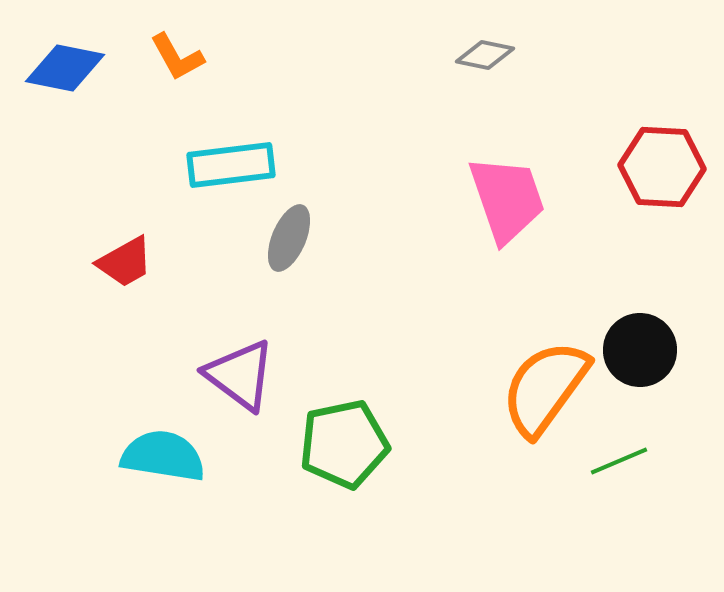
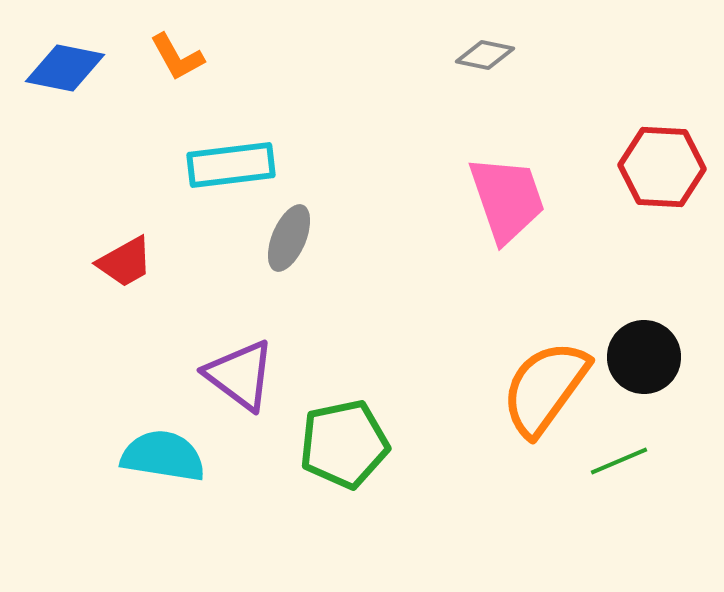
black circle: moved 4 px right, 7 px down
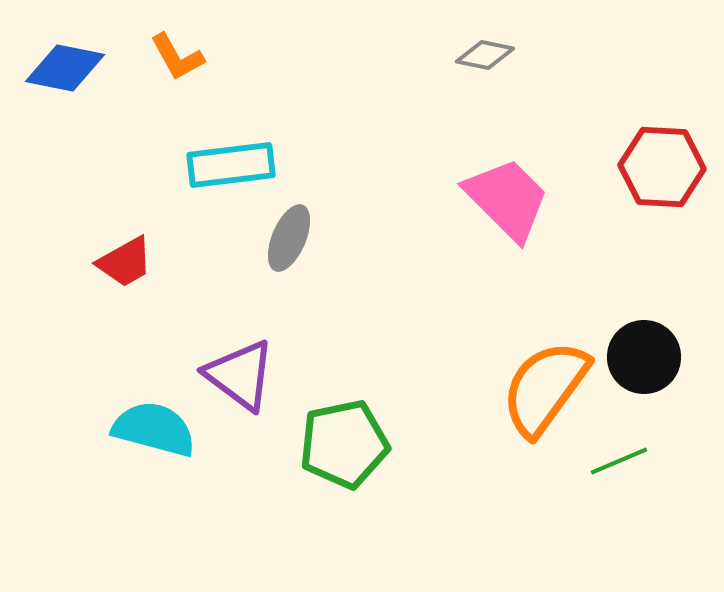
pink trapezoid: rotated 26 degrees counterclockwise
cyan semicircle: moved 9 px left, 27 px up; rotated 6 degrees clockwise
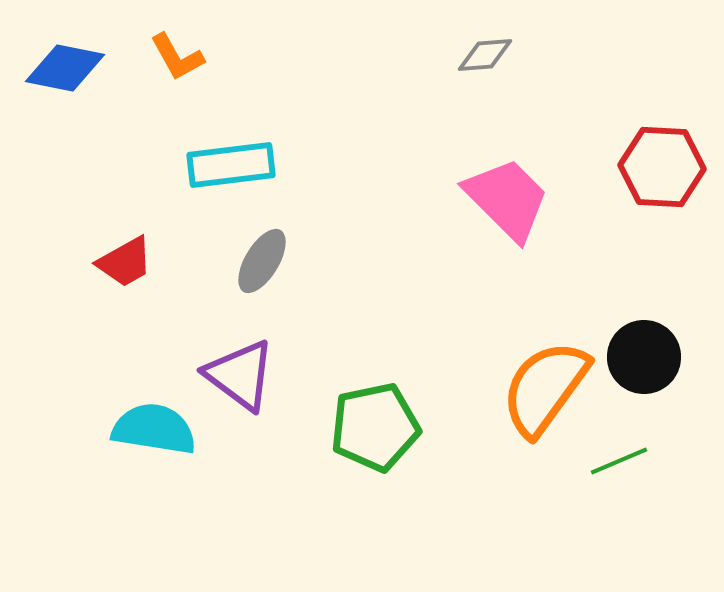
gray diamond: rotated 16 degrees counterclockwise
gray ellipse: moved 27 px left, 23 px down; rotated 8 degrees clockwise
cyan semicircle: rotated 6 degrees counterclockwise
green pentagon: moved 31 px right, 17 px up
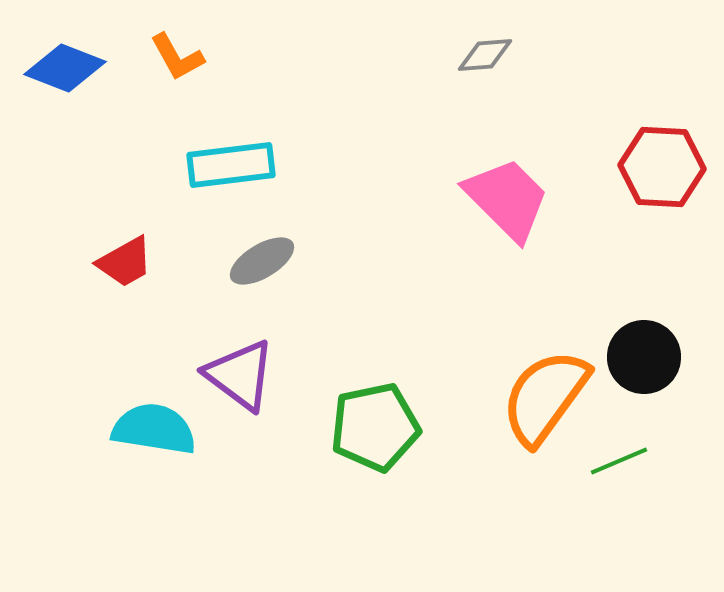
blue diamond: rotated 10 degrees clockwise
gray ellipse: rotated 28 degrees clockwise
orange semicircle: moved 9 px down
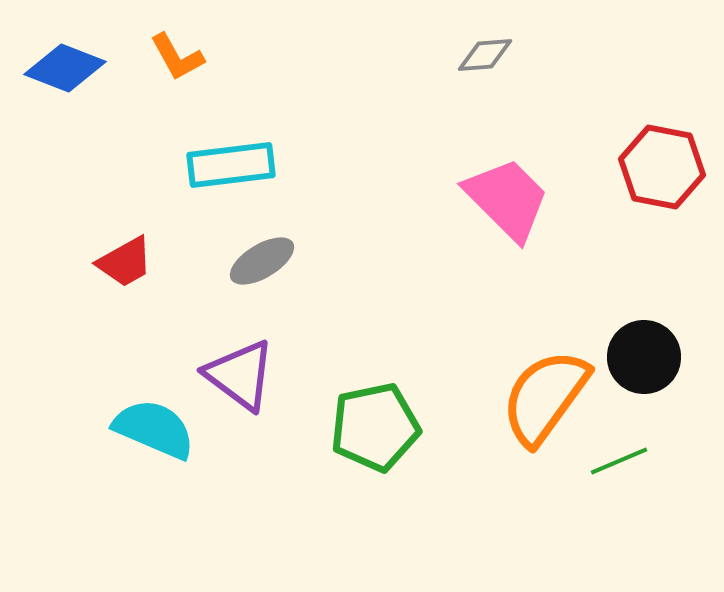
red hexagon: rotated 8 degrees clockwise
cyan semicircle: rotated 14 degrees clockwise
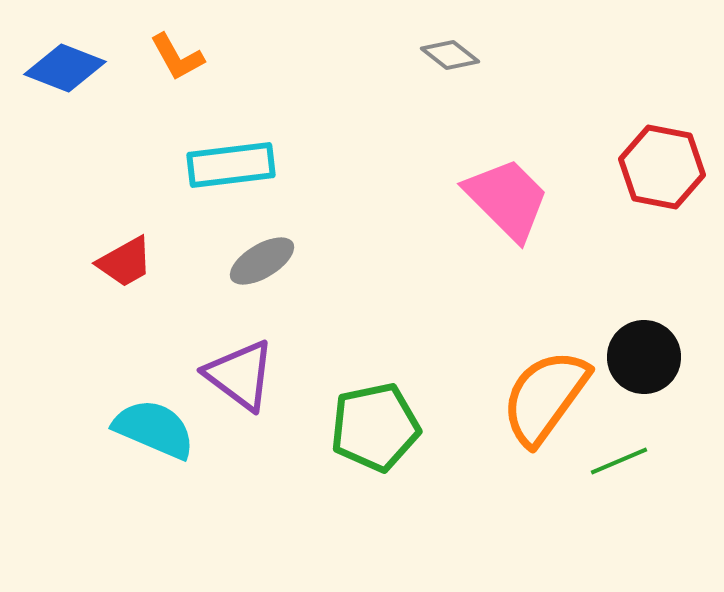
gray diamond: moved 35 px left; rotated 42 degrees clockwise
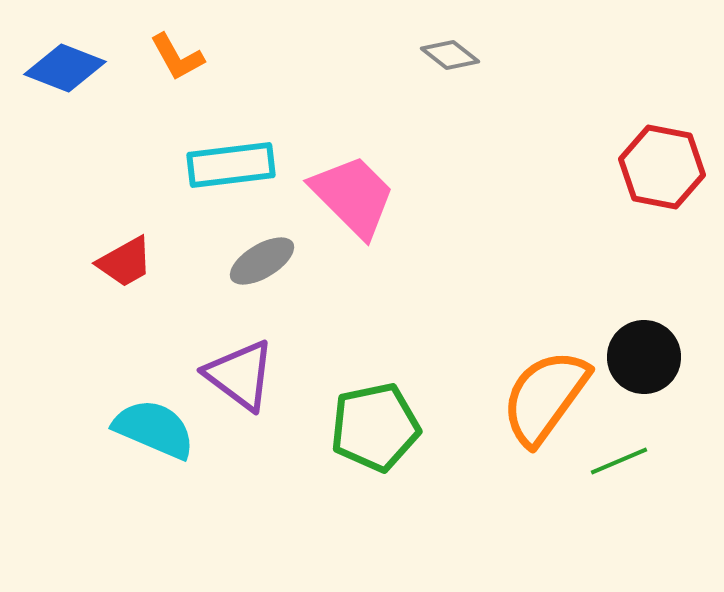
pink trapezoid: moved 154 px left, 3 px up
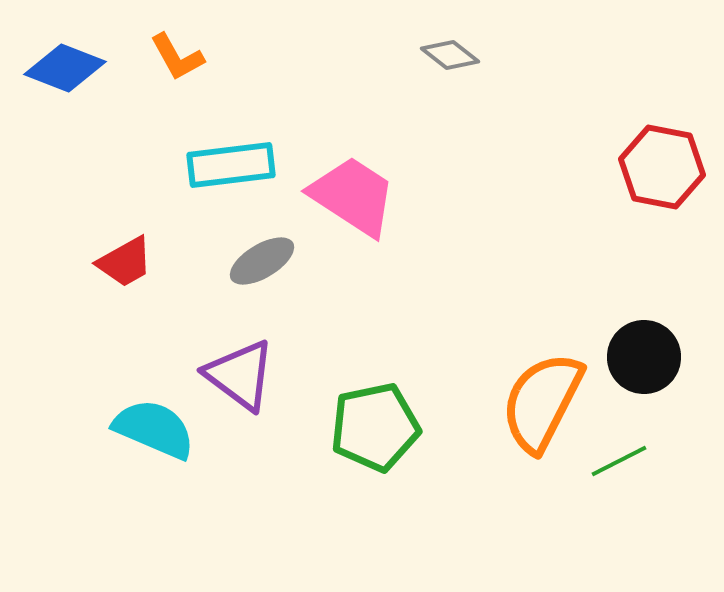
pink trapezoid: rotated 12 degrees counterclockwise
orange semicircle: moved 3 px left, 5 px down; rotated 9 degrees counterclockwise
green line: rotated 4 degrees counterclockwise
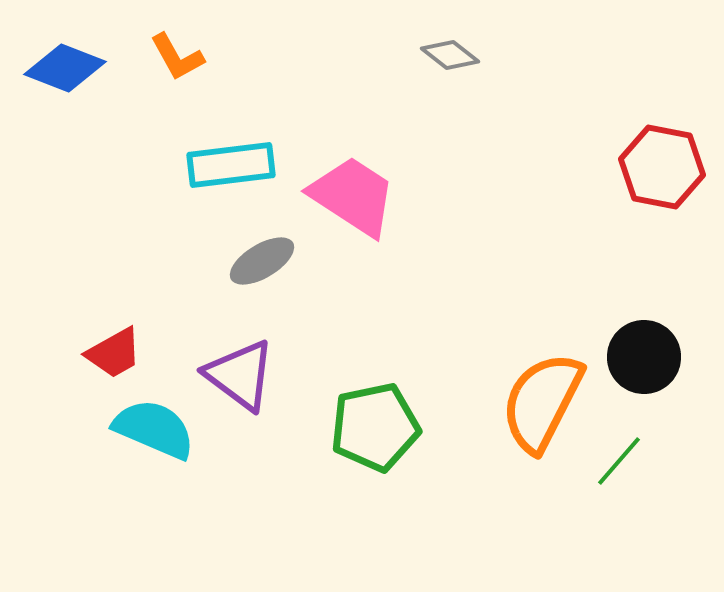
red trapezoid: moved 11 px left, 91 px down
green line: rotated 22 degrees counterclockwise
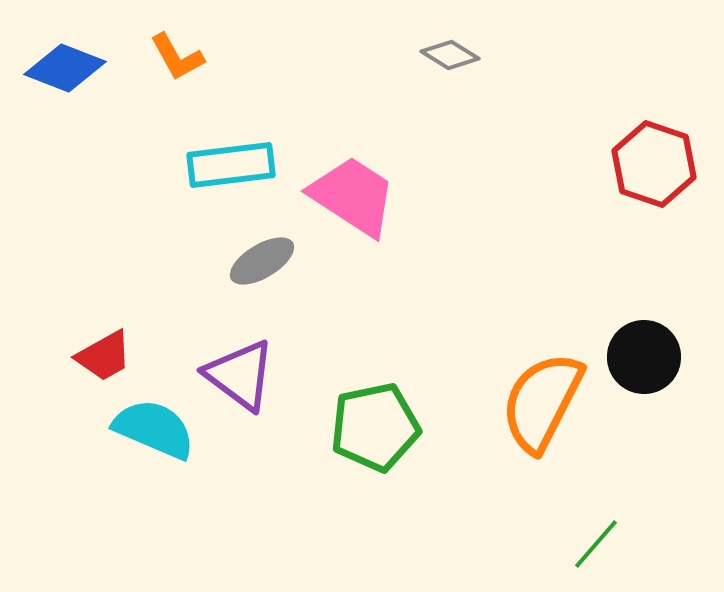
gray diamond: rotated 6 degrees counterclockwise
red hexagon: moved 8 px left, 3 px up; rotated 8 degrees clockwise
red trapezoid: moved 10 px left, 3 px down
green line: moved 23 px left, 83 px down
